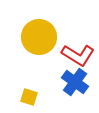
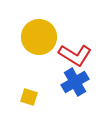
red L-shape: moved 3 px left
blue cross: rotated 24 degrees clockwise
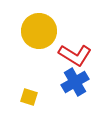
yellow circle: moved 6 px up
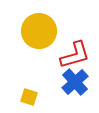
red L-shape: rotated 48 degrees counterclockwise
blue cross: rotated 12 degrees counterclockwise
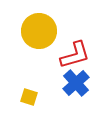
blue cross: moved 1 px right, 1 px down
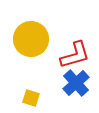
yellow circle: moved 8 px left, 8 px down
yellow square: moved 2 px right, 1 px down
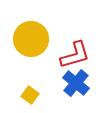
blue cross: rotated 8 degrees counterclockwise
yellow square: moved 1 px left, 3 px up; rotated 18 degrees clockwise
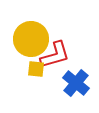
red L-shape: moved 20 px left
yellow square: moved 6 px right, 26 px up; rotated 30 degrees counterclockwise
